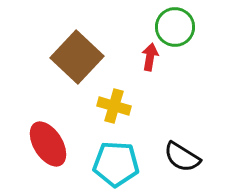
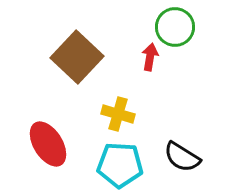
yellow cross: moved 4 px right, 8 px down
cyan pentagon: moved 4 px right, 1 px down
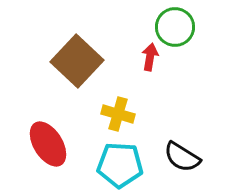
brown square: moved 4 px down
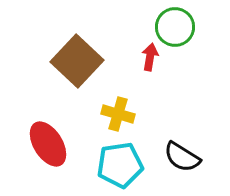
cyan pentagon: rotated 12 degrees counterclockwise
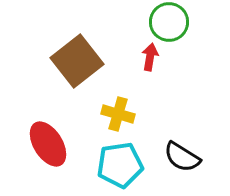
green circle: moved 6 px left, 5 px up
brown square: rotated 9 degrees clockwise
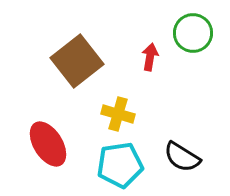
green circle: moved 24 px right, 11 px down
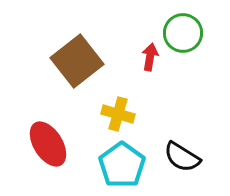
green circle: moved 10 px left
cyan pentagon: moved 2 px right; rotated 27 degrees counterclockwise
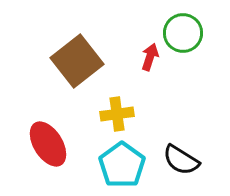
red arrow: rotated 8 degrees clockwise
yellow cross: moved 1 px left; rotated 24 degrees counterclockwise
black semicircle: moved 1 px left, 3 px down
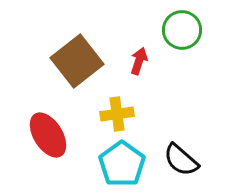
green circle: moved 1 px left, 3 px up
red arrow: moved 11 px left, 4 px down
red ellipse: moved 9 px up
black semicircle: rotated 9 degrees clockwise
cyan pentagon: moved 1 px up
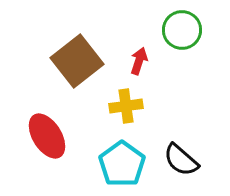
yellow cross: moved 9 px right, 8 px up
red ellipse: moved 1 px left, 1 px down
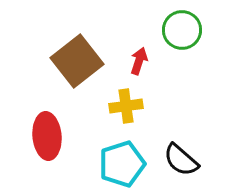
red ellipse: rotated 27 degrees clockwise
cyan pentagon: rotated 18 degrees clockwise
